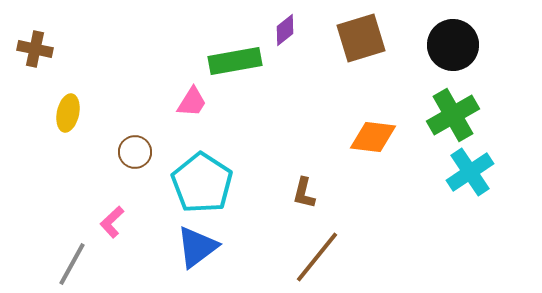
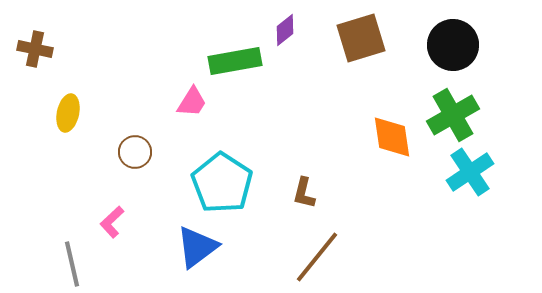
orange diamond: moved 19 px right; rotated 75 degrees clockwise
cyan pentagon: moved 20 px right
gray line: rotated 42 degrees counterclockwise
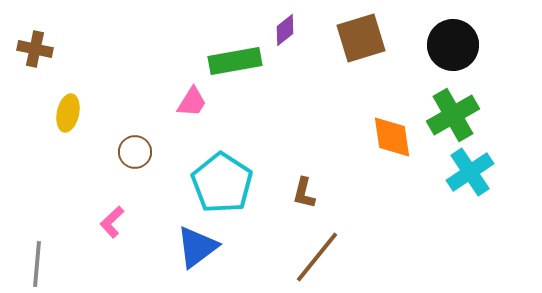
gray line: moved 35 px left; rotated 18 degrees clockwise
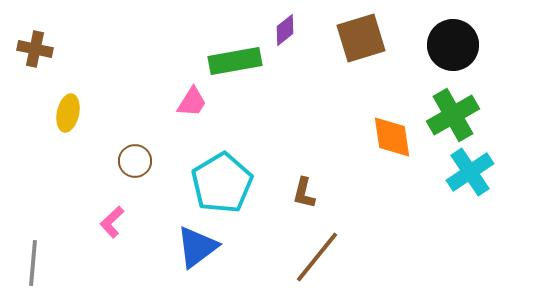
brown circle: moved 9 px down
cyan pentagon: rotated 8 degrees clockwise
gray line: moved 4 px left, 1 px up
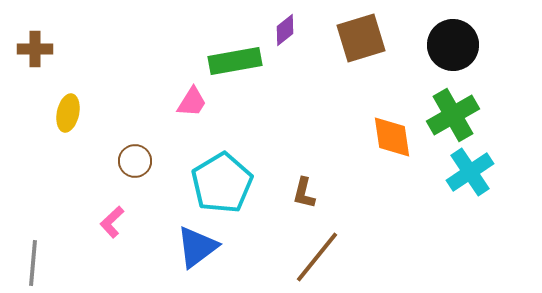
brown cross: rotated 12 degrees counterclockwise
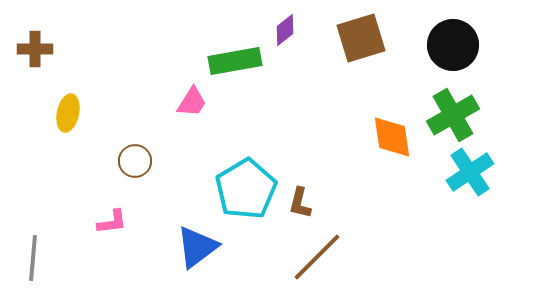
cyan pentagon: moved 24 px right, 6 px down
brown L-shape: moved 4 px left, 10 px down
pink L-shape: rotated 144 degrees counterclockwise
brown line: rotated 6 degrees clockwise
gray line: moved 5 px up
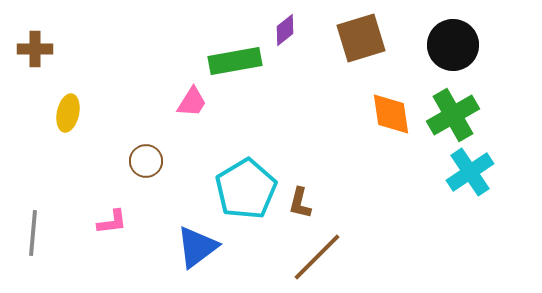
orange diamond: moved 1 px left, 23 px up
brown circle: moved 11 px right
gray line: moved 25 px up
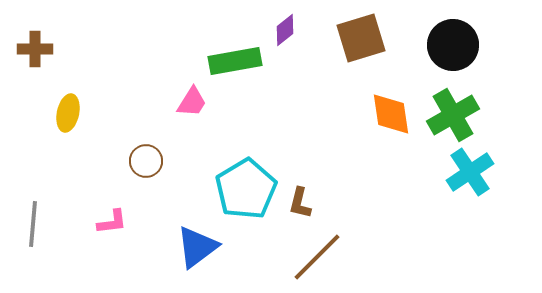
gray line: moved 9 px up
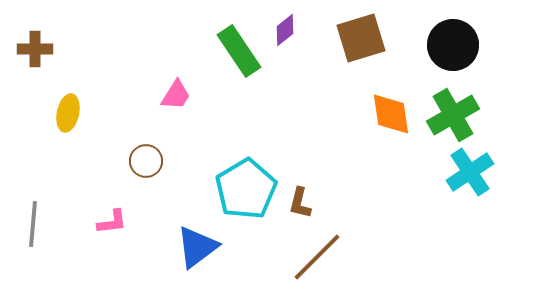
green rectangle: moved 4 px right, 10 px up; rotated 66 degrees clockwise
pink trapezoid: moved 16 px left, 7 px up
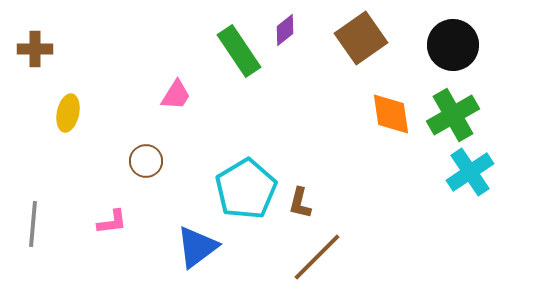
brown square: rotated 18 degrees counterclockwise
